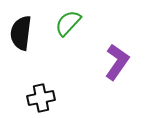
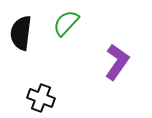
green semicircle: moved 2 px left
black cross: rotated 32 degrees clockwise
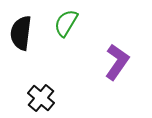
green semicircle: rotated 12 degrees counterclockwise
black cross: rotated 20 degrees clockwise
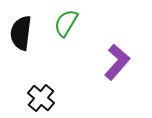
purple L-shape: rotated 6 degrees clockwise
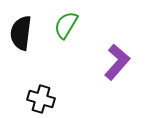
green semicircle: moved 2 px down
black cross: moved 1 px down; rotated 24 degrees counterclockwise
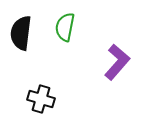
green semicircle: moved 1 px left, 2 px down; rotated 20 degrees counterclockwise
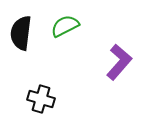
green semicircle: moved 1 px up; rotated 52 degrees clockwise
purple L-shape: moved 2 px right
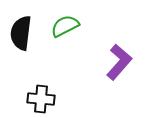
black cross: rotated 12 degrees counterclockwise
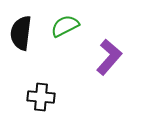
purple L-shape: moved 10 px left, 5 px up
black cross: moved 2 px up
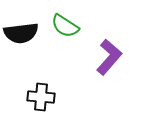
green semicircle: rotated 120 degrees counterclockwise
black semicircle: rotated 104 degrees counterclockwise
